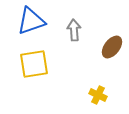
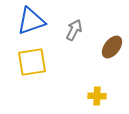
gray arrow: rotated 30 degrees clockwise
yellow square: moved 2 px left, 2 px up
yellow cross: moved 1 px left, 1 px down; rotated 24 degrees counterclockwise
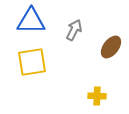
blue triangle: rotated 20 degrees clockwise
brown ellipse: moved 1 px left
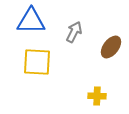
gray arrow: moved 2 px down
yellow square: moved 5 px right; rotated 12 degrees clockwise
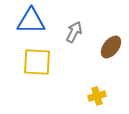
yellow cross: rotated 18 degrees counterclockwise
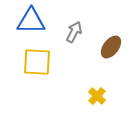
yellow cross: rotated 30 degrees counterclockwise
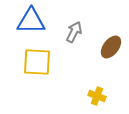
yellow cross: rotated 24 degrees counterclockwise
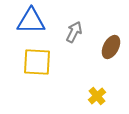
brown ellipse: rotated 10 degrees counterclockwise
yellow cross: rotated 30 degrees clockwise
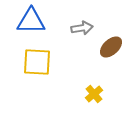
gray arrow: moved 8 px right, 4 px up; rotated 55 degrees clockwise
brown ellipse: rotated 20 degrees clockwise
yellow cross: moved 3 px left, 2 px up
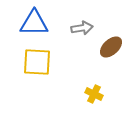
blue triangle: moved 3 px right, 2 px down
yellow cross: rotated 24 degrees counterclockwise
